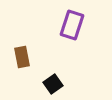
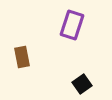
black square: moved 29 px right
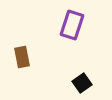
black square: moved 1 px up
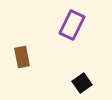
purple rectangle: rotated 8 degrees clockwise
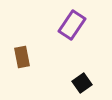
purple rectangle: rotated 8 degrees clockwise
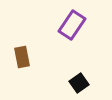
black square: moved 3 px left
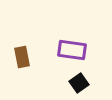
purple rectangle: moved 25 px down; rotated 64 degrees clockwise
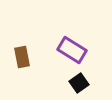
purple rectangle: rotated 24 degrees clockwise
